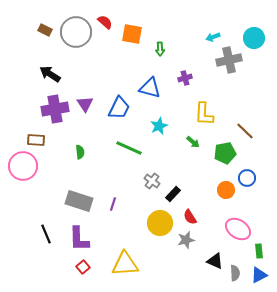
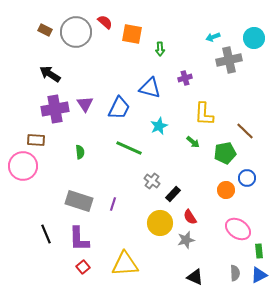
black triangle at (215, 261): moved 20 px left, 16 px down
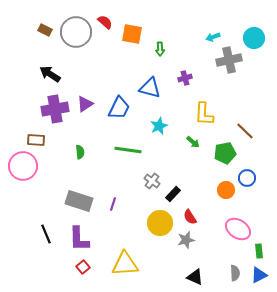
purple triangle at (85, 104): rotated 30 degrees clockwise
green line at (129, 148): moved 1 px left, 2 px down; rotated 16 degrees counterclockwise
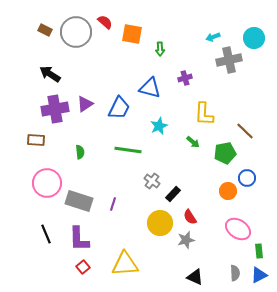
pink circle at (23, 166): moved 24 px right, 17 px down
orange circle at (226, 190): moved 2 px right, 1 px down
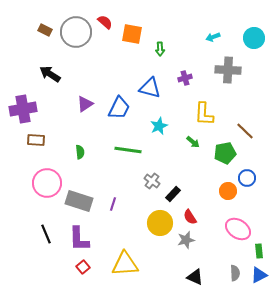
gray cross at (229, 60): moved 1 px left, 10 px down; rotated 15 degrees clockwise
purple cross at (55, 109): moved 32 px left
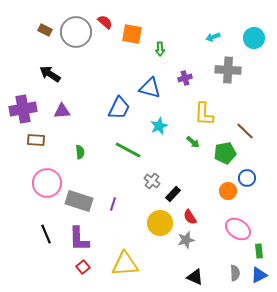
purple triangle at (85, 104): moved 23 px left, 7 px down; rotated 30 degrees clockwise
green line at (128, 150): rotated 20 degrees clockwise
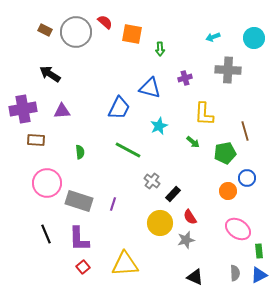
brown line at (245, 131): rotated 30 degrees clockwise
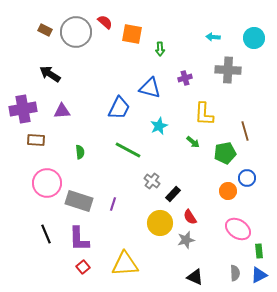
cyan arrow at (213, 37): rotated 24 degrees clockwise
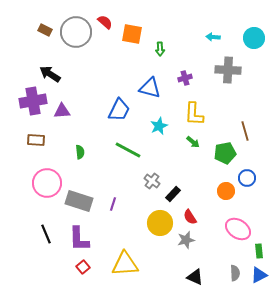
blue trapezoid at (119, 108): moved 2 px down
purple cross at (23, 109): moved 10 px right, 8 px up
yellow L-shape at (204, 114): moved 10 px left
orange circle at (228, 191): moved 2 px left
